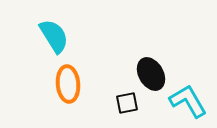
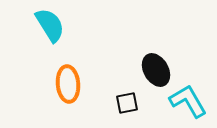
cyan semicircle: moved 4 px left, 11 px up
black ellipse: moved 5 px right, 4 px up
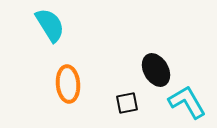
cyan L-shape: moved 1 px left, 1 px down
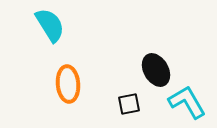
black square: moved 2 px right, 1 px down
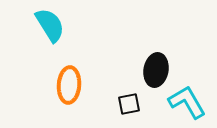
black ellipse: rotated 40 degrees clockwise
orange ellipse: moved 1 px right, 1 px down; rotated 9 degrees clockwise
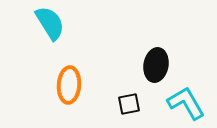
cyan semicircle: moved 2 px up
black ellipse: moved 5 px up
cyan L-shape: moved 1 px left, 1 px down
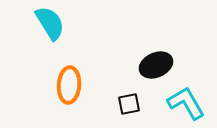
black ellipse: rotated 56 degrees clockwise
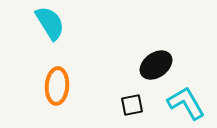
black ellipse: rotated 12 degrees counterclockwise
orange ellipse: moved 12 px left, 1 px down
black square: moved 3 px right, 1 px down
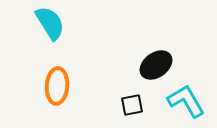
cyan L-shape: moved 2 px up
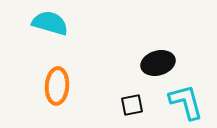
cyan semicircle: rotated 42 degrees counterclockwise
black ellipse: moved 2 px right, 2 px up; rotated 20 degrees clockwise
cyan L-shape: moved 1 px down; rotated 15 degrees clockwise
